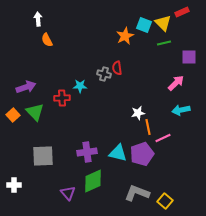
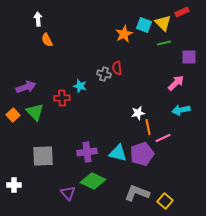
orange star: moved 1 px left, 2 px up
cyan star: rotated 16 degrees clockwise
green diamond: rotated 50 degrees clockwise
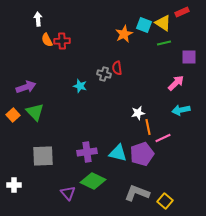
yellow triangle: rotated 12 degrees counterclockwise
red cross: moved 57 px up
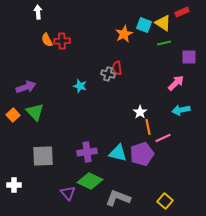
white arrow: moved 7 px up
gray cross: moved 4 px right
white star: moved 2 px right, 1 px up; rotated 24 degrees counterclockwise
green diamond: moved 3 px left
gray L-shape: moved 19 px left, 5 px down
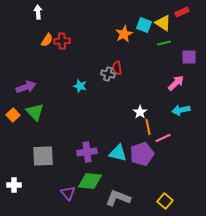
orange semicircle: rotated 120 degrees counterclockwise
green diamond: rotated 20 degrees counterclockwise
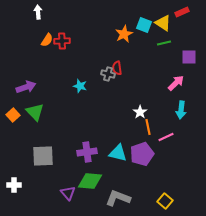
cyan arrow: rotated 72 degrees counterclockwise
pink line: moved 3 px right, 1 px up
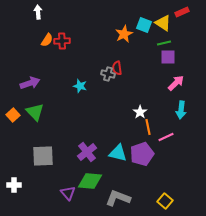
purple square: moved 21 px left
purple arrow: moved 4 px right, 4 px up
purple cross: rotated 30 degrees counterclockwise
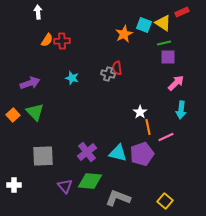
cyan star: moved 8 px left, 8 px up
purple triangle: moved 3 px left, 7 px up
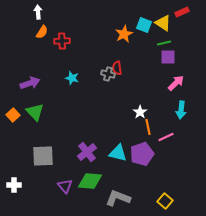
orange semicircle: moved 5 px left, 8 px up
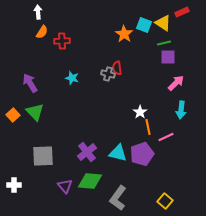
orange star: rotated 12 degrees counterclockwise
purple arrow: rotated 102 degrees counterclockwise
gray L-shape: rotated 75 degrees counterclockwise
